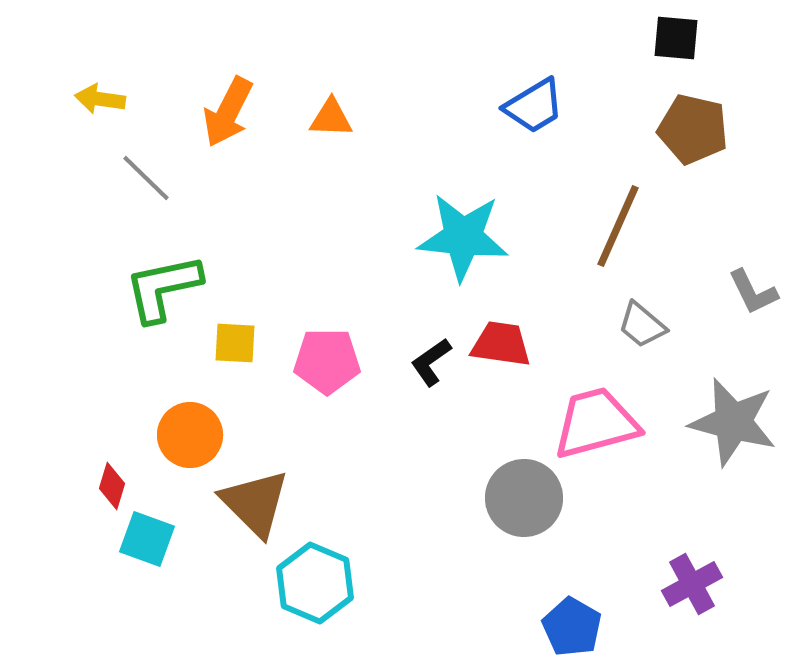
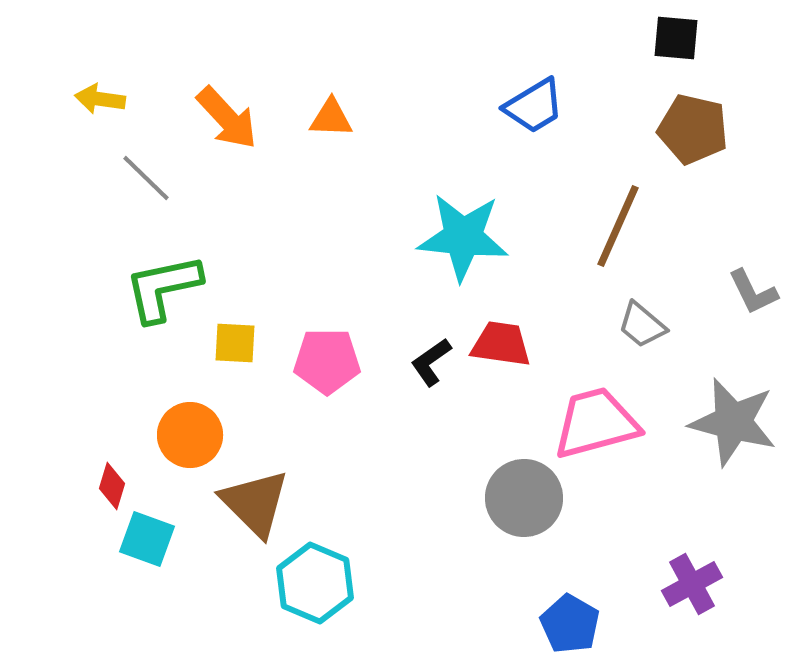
orange arrow: moved 1 px left, 6 px down; rotated 70 degrees counterclockwise
blue pentagon: moved 2 px left, 3 px up
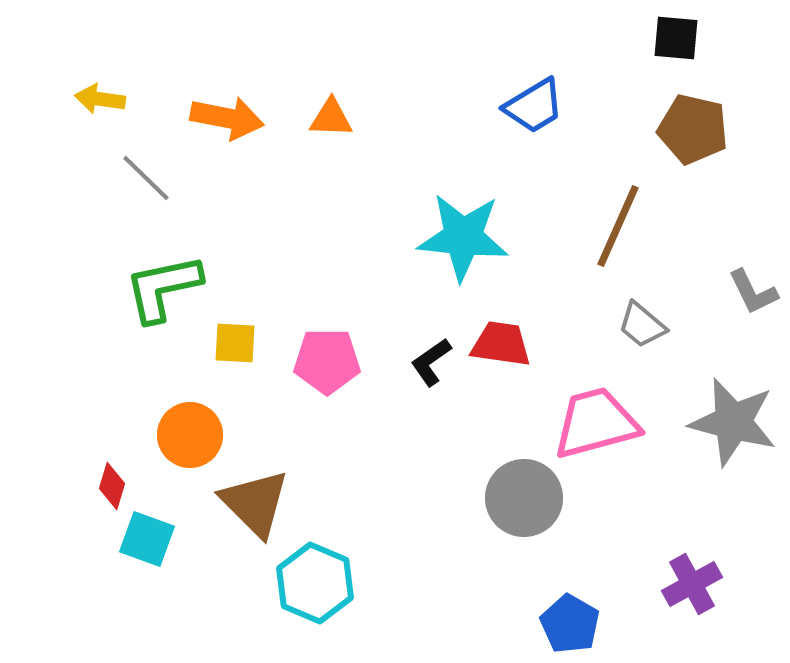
orange arrow: rotated 36 degrees counterclockwise
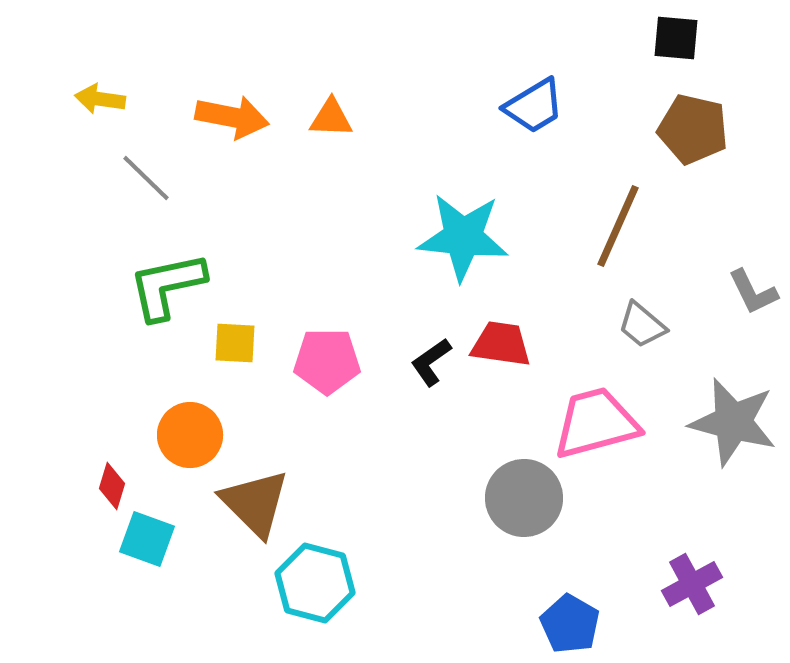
orange arrow: moved 5 px right, 1 px up
green L-shape: moved 4 px right, 2 px up
cyan hexagon: rotated 8 degrees counterclockwise
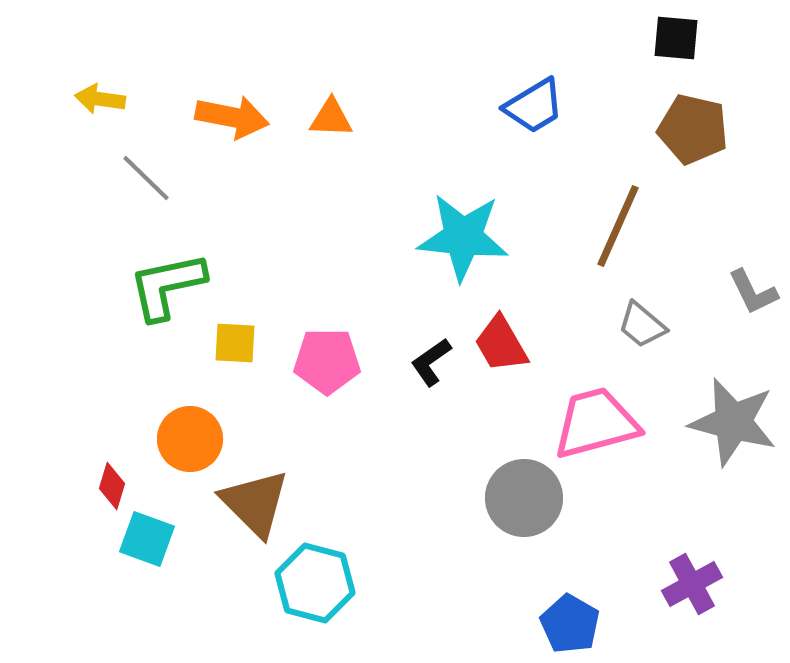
red trapezoid: rotated 128 degrees counterclockwise
orange circle: moved 4 px down
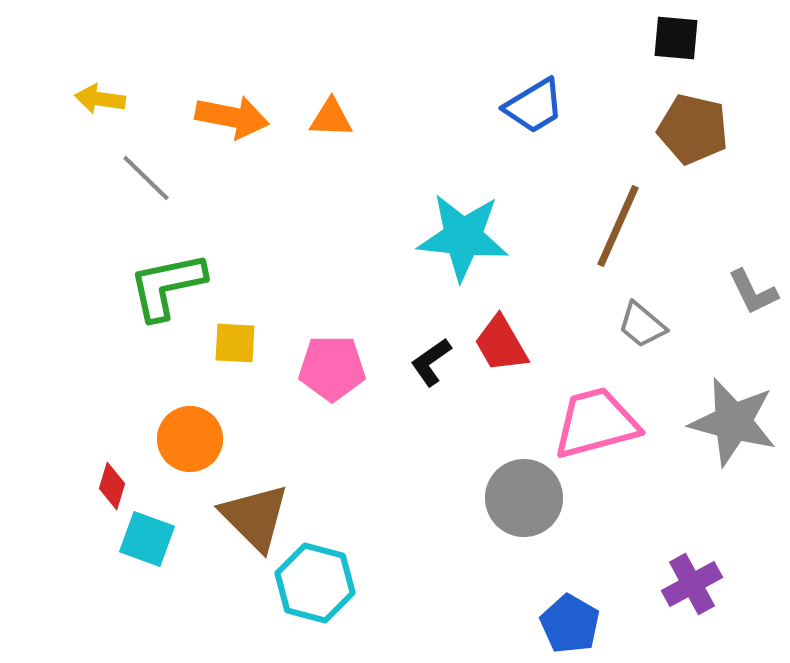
pink pentagon: moved 5 px right, 7 px down
brown triangle: moved 14 px down
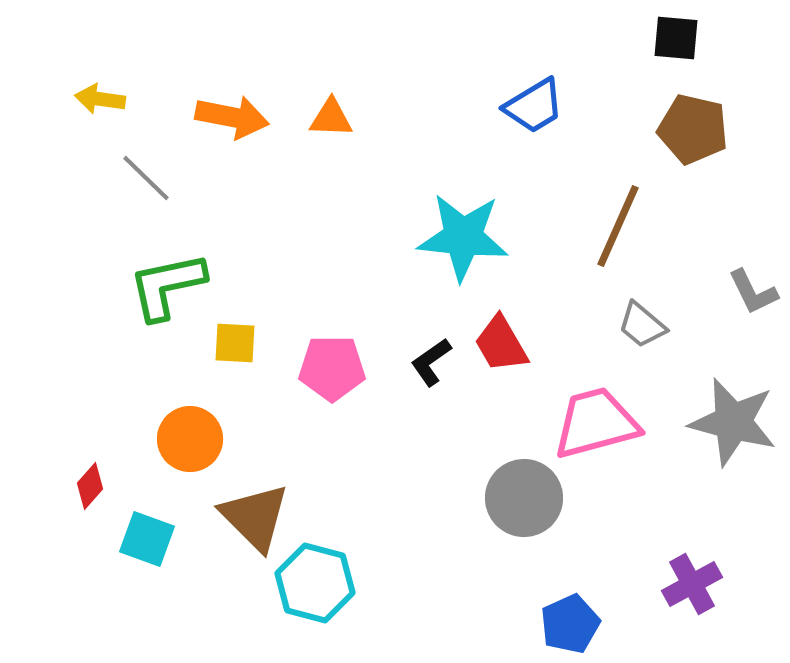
red diamond: moved 22 px left; rotated 24 degrees clockwise
blue pentagon: rotated 18 degrees clockwise
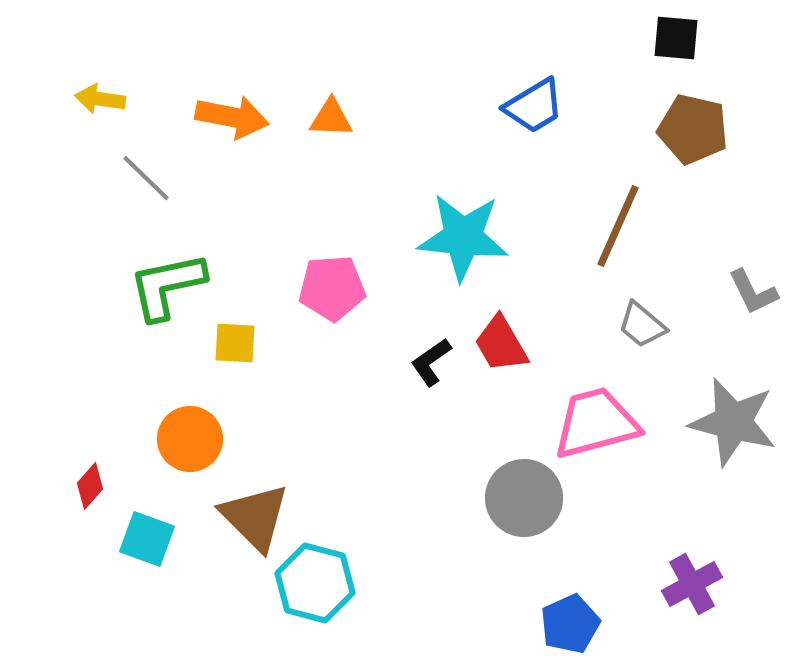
pink pentagon: moved 80 px up; rotated 4 degrees counterclockwise
